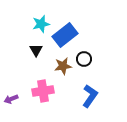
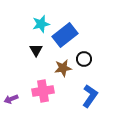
brown star: moved 2 px down
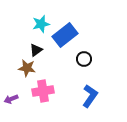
black triangle: rotated 24 degrees clockwise
brown star: moved 36 px left; rotated 18 degrees clockwise
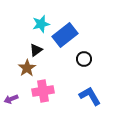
brown star: rotated 30 degrees clockwise
blue L-shape: rotated 65 degrees counterclockwise
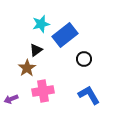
blue L-shape: moved 1 px left, 1 px up
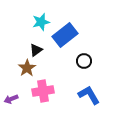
cyan star: moved 2 px up
black circle: moved 2 px down
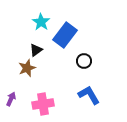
cyan star: rotated 24 degrees counterclockwise
blue rectangle: rotated 15 degrees counterclockwise
brown star: rotated 12 degrees clockwise
pink cross: moved 13 px down
purple arrow: rotated 136 degrees clockwise
